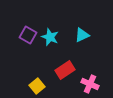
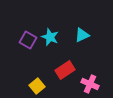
purple square: moved 5 px down
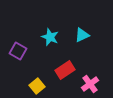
purple square: moved 10 px left, 11 px down
pink cross: rotated 30 degrees clockwise
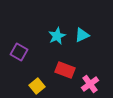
cyan star: moved 7 px right, 1 px up; rotated 24 degrees clockwise
purple square: moved 1 px right, 1 px down
red rectangle: rotated 54 degrees clockwise
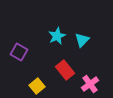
cyan triangle: moved 5 px down; rotated 21 degrees counterclockwise
red rectangle: rotated 30 degrees clockwise
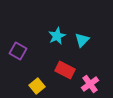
purple square: moved 1 px left, 1 px up
red rectangle: rotated 24 degrees counterclockwise
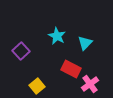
cyan star: rotated 18 degrees counterclockwise
cyan triangle: moved 3 px right, 3 px down
purple square: moved 3 px right; rotated 18 degrees clockwise
red rectangle: moved 6 px right, 1 px up
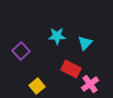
cyan star: rotated 30 degrees counterclockwise
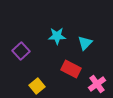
pink cross: moved 7 px right
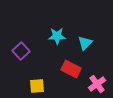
yellow square: rotated 35 degrees clockwise
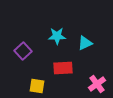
cyan triangle: rotated 21 degrees clockwise
purple square: moved 2 px right
red rectangle: moved 8 px left, 1 px up; rotated 30 degrees counterclockwise
yellow square: rotated 14 degrees clockwise
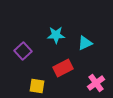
cyan star: moved 1 px left, 1 px up
red rectangle: rotated 24 degrees counterclockwise
pink cross: moved 1 px left, 1 px up
